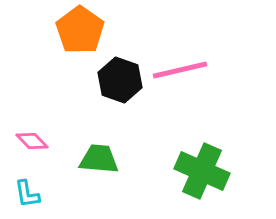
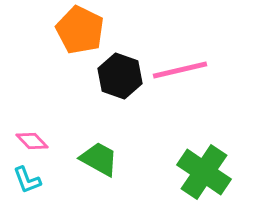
orange pentagon: rotated 9 degrees counterclockwise
black hexagon: moved 4 px up
green trapezoid: rotated 24 degrees clockwise
green cross: moved 2 px right, 1 px down; rotated 10 degrees clockwise
cyan L-shape: moved 14 px up; rotated 12 degrees counterclockwise
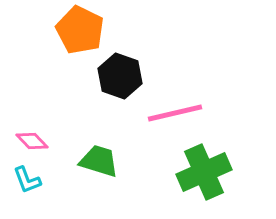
pink line: moved 5 px left, 43 px down
green trapezoid: moved 2 px down; rotated 12 degrees counterclockwise
green cross: rotated 32 degrees clockwise
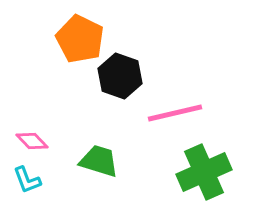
orange pentagon: moved 9 px down
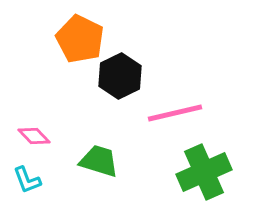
black hexagon: rotated 15 degrees clockwise
pink diamond: moved 2 px right, 5 px up
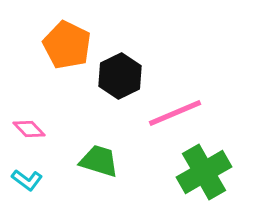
orange pentagon: moved 13 px left, 6 px down
pink line: rotated 10 degrees counterclockwise
pink diamond: moved 5 px left, 7 px up
green cross: rotated 6 degrees counterclockwise
cyan L-shape: rotated 32 degrees counterclockwise
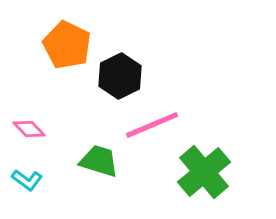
pink line: moved 23 px left, 12 px down
green cross: rotated 10 degrees counterclockwise
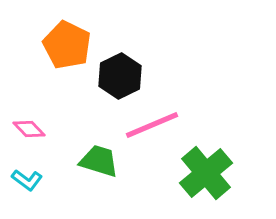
green cross: moved 2 px right, 1 px down
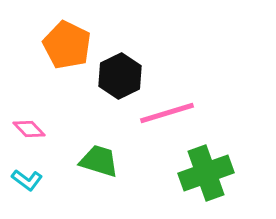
pink line: moved 15 px right, 12 px up; rotated 6 degrees clockwise
green cross: rotated 20 degrees clockwise
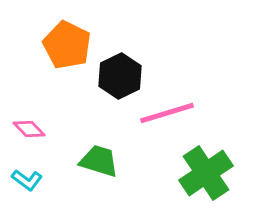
green cross: rotated 14 degrees counterclockwise
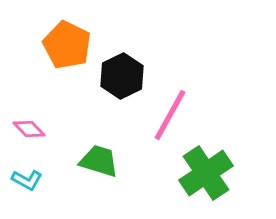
black hexagon: moved 2 px right
pink line: moved 3 px right, 2 px down; rotated 44 degrees counterclockwise
cyan L-shape: rotated 8 degrees counterclockwise
